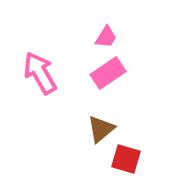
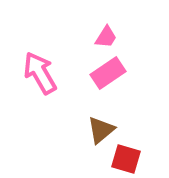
brown triangle: moved 1 px down
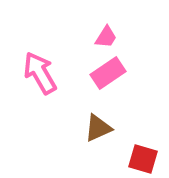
brown triangle: moved 3 px left, 2 px up; rotated 16 degrees clockwise
red square: moved 17 px right
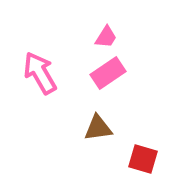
brown triangle: rotated 16 degrees clockwise
